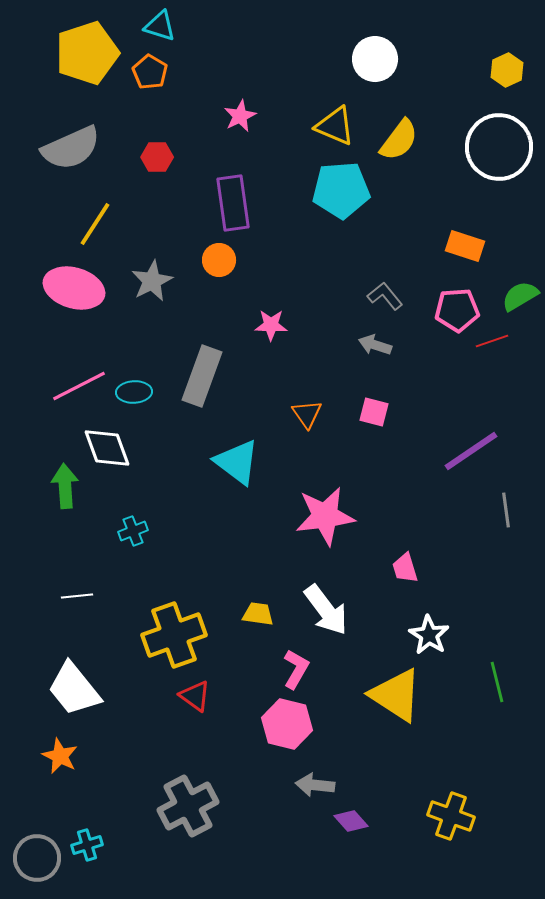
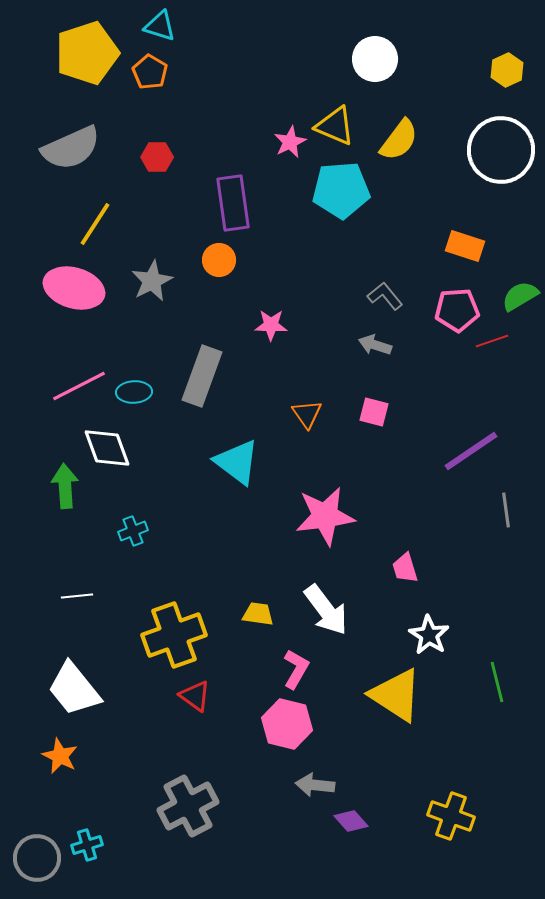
pink star at (240, 116): moved 50 px right, 26 px down
white circle at (499, 147): moved 2 px right, 3 px down
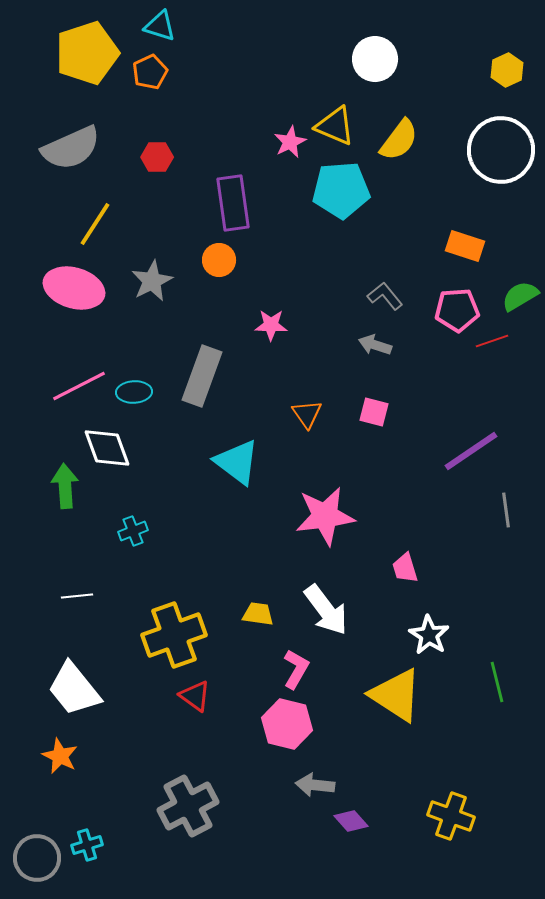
orange pentagon at (150, 72): rotated 16 degrees clockwise
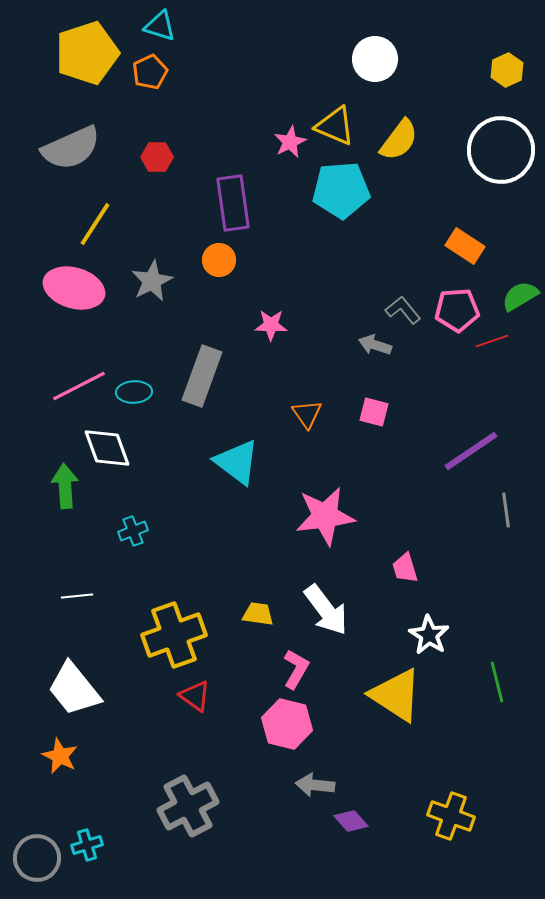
orange rectangle at (465, 246): rotated 15 degrees clockwise
gray L-shape at (385, 296): moved 18 px right, 14 px down
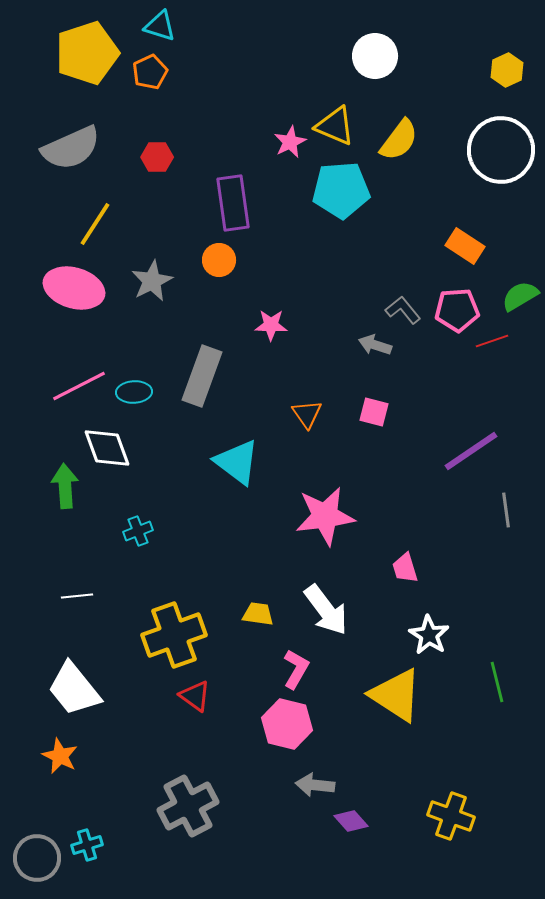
white circle at (375, 59): moved 3 px up
cyan cross at (133, 531): moved 5 px right
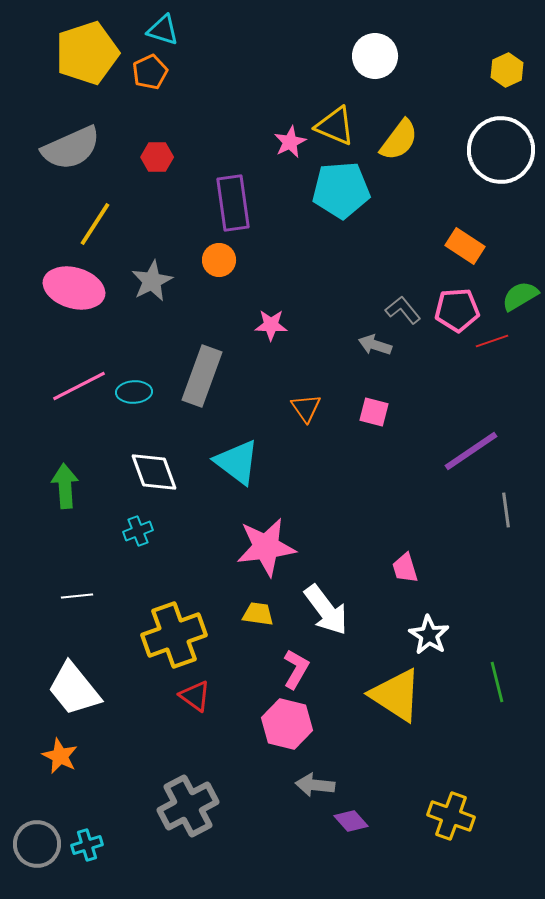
cyan triangle at (160, 26): moved 3 px right, 4 px down
orange triangle at (307, 414): moved 1 px left, 6 px up
white diamond at (107, 448): moved 47 px right, 24 px down
pink star at (325, 516): moved 59 px left, 31 px down
gray circle at (37, 858): moved 14 px up
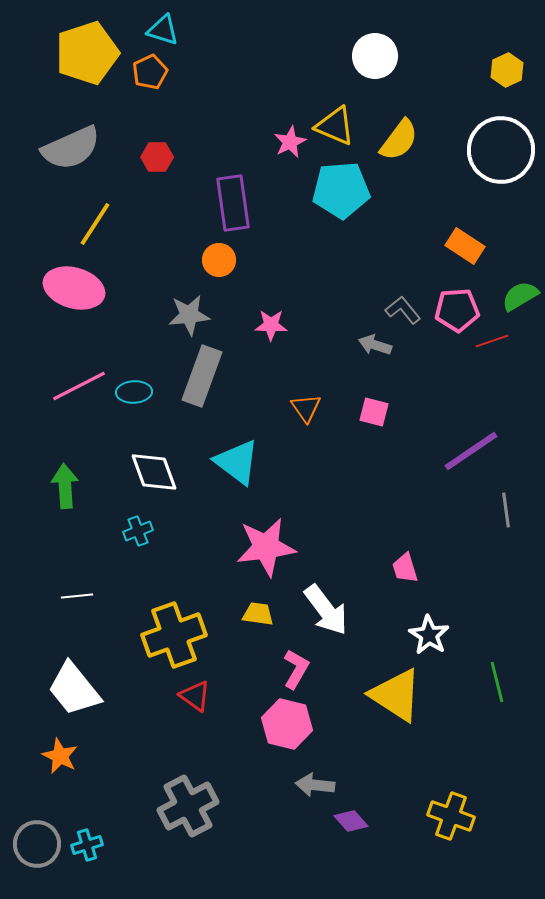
gray star at (152, 281): moved 37 px right, 34 px down; rotated 21 degrees clockwise
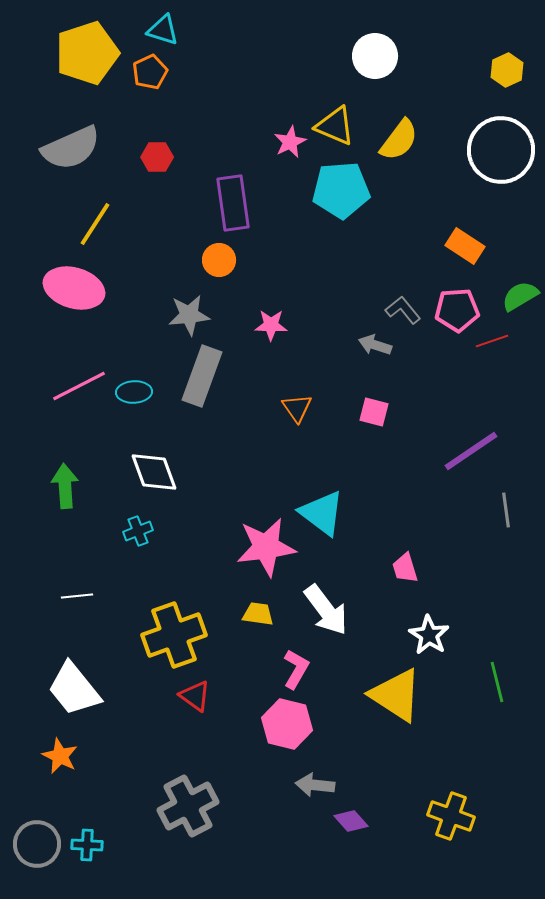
orange triangle at (306, 408): moved 9 px left
cyan triangle at (237, 462): moved 85 px right, 51 px down
cyan cross at (87, 845): rotated 20 degrees clockwise
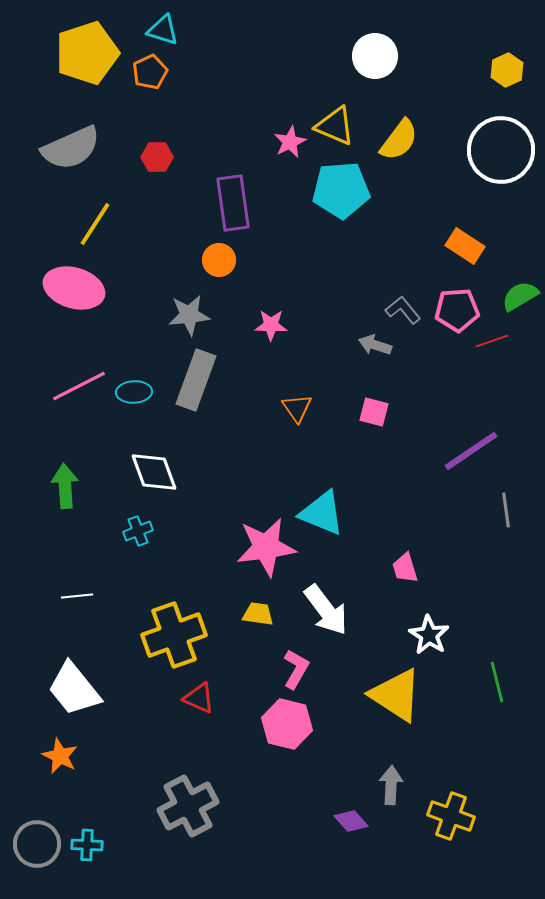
gray rectangle at (202, 376): moved 6 px left, 4 px down
cyan triangle at (322, 513): rotated 15 degrees counterclockwise
red triangle at (195, 696): moved 4 px right, 2 px down; rotated 12 degrees counterclockwise
gray arrow at (315, 785): moved 76 px right; rotated 87 degrees clockwise
